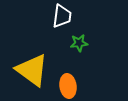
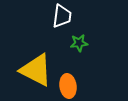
yellow triangle: moved 4 px right; rotated 9 degrees counterclockwise
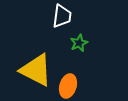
green star: rotated 18 degrees counterclockwise
orange ellipse: rotated 25 degrees clockwise
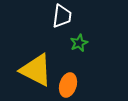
orange ellipse: moved 1 px up
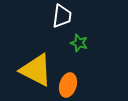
green star: rotated 30 degrees counterclockwise
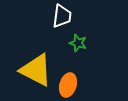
green star: moved 1 px left
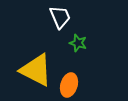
white trapezoid: moved 2 px left, 1 px down; rotated 30 degrees counterclockwise
orange ellipse: moved 1 px right
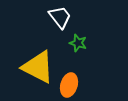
white trapezoid: rotated 15 degrees counterclockwise
yellow triangle: moved 2 px right, 3 px up
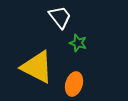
yellow triangle: moved 1 px left
orange ellipse: moved 5 px right, 1 px up
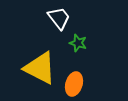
white trapezoid: moved 1 px left, 1 px down
yellow triangle: moved 3 px right, 1 px down
